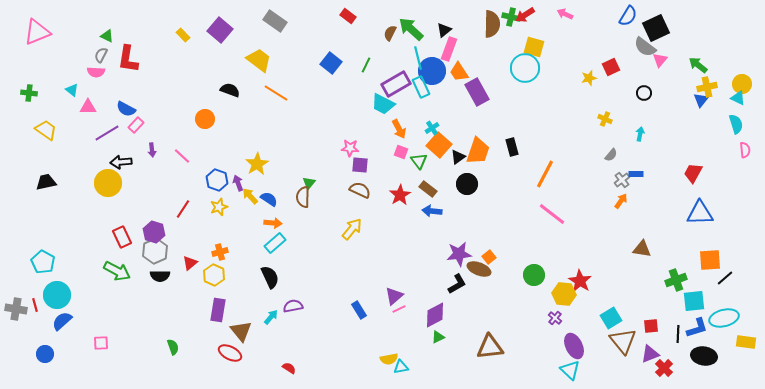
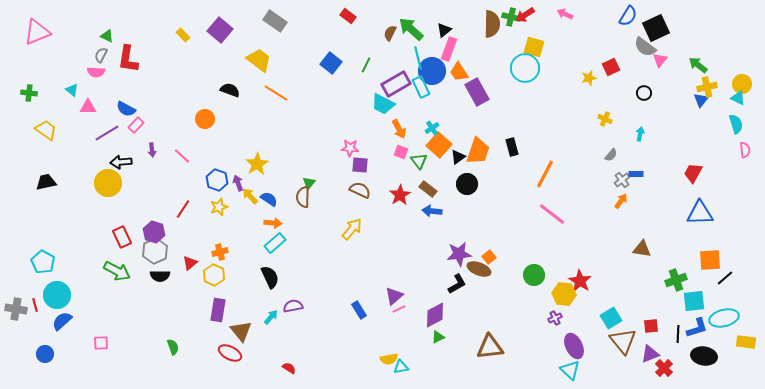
purple cross at (555, 318): rotated 24 degrees clockwise
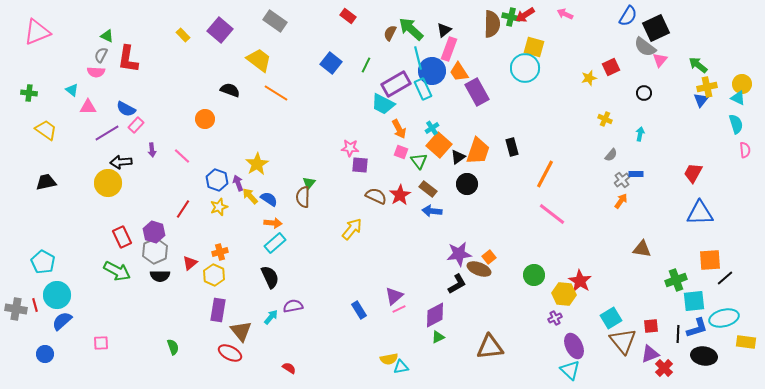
cyan rectangle at (421, 87): moved 2 px right, 2 px down
brown semicircle at (360, 190): moved 16 px right, 6 px down
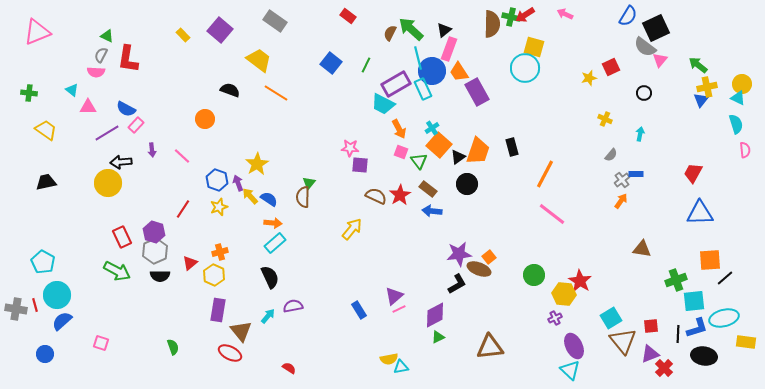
cyan arrow at (271, 317): moved 3 px left, 1 px up
pink square at (101, 343): rotated 21 degrees clockwise
